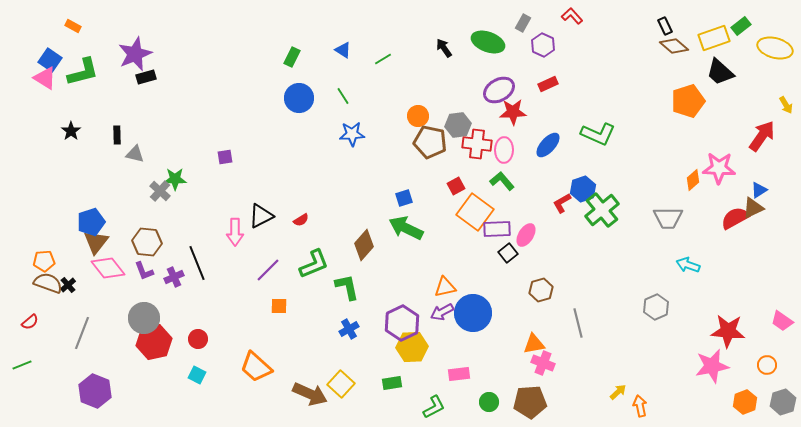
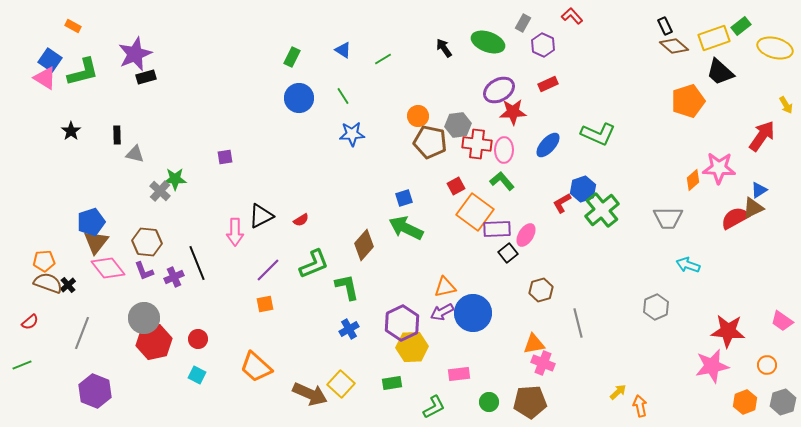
orange square at (279, 306): moved 14 px left, 2 px up; rotated 12 degrees counterclockwise
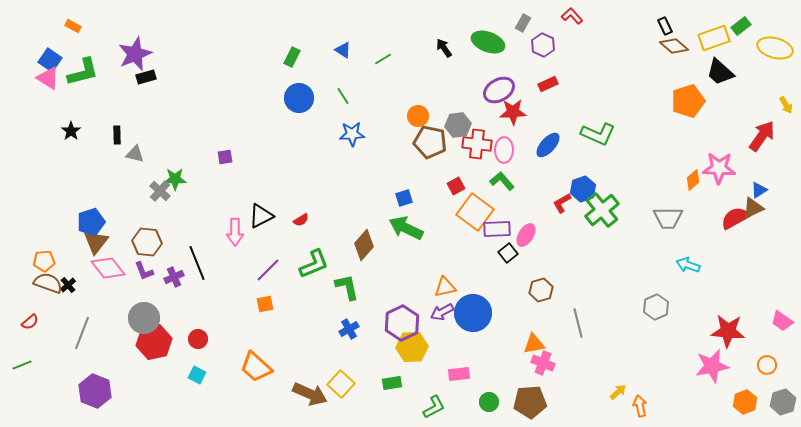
pink triangle at (45, 78): moved 3 px right
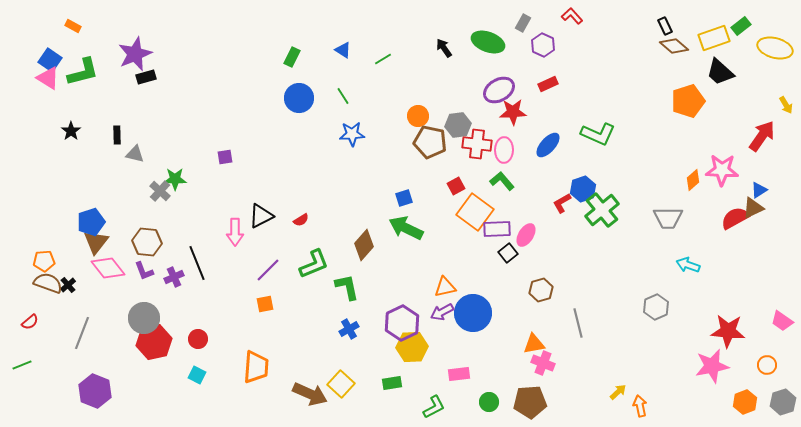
pink star at (719, 168): moved 3 px right, 2 px down
orange trapezoid at (256, 367): rotated 128 degrees counterclockwise
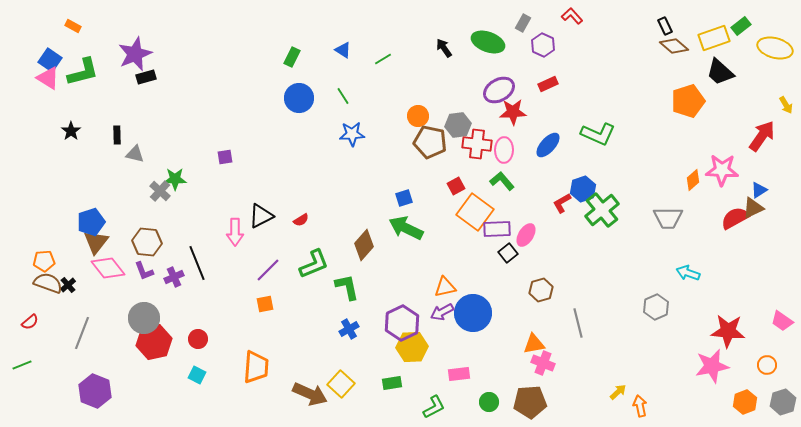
cyan arrow at (688, 265): moved 8 px down
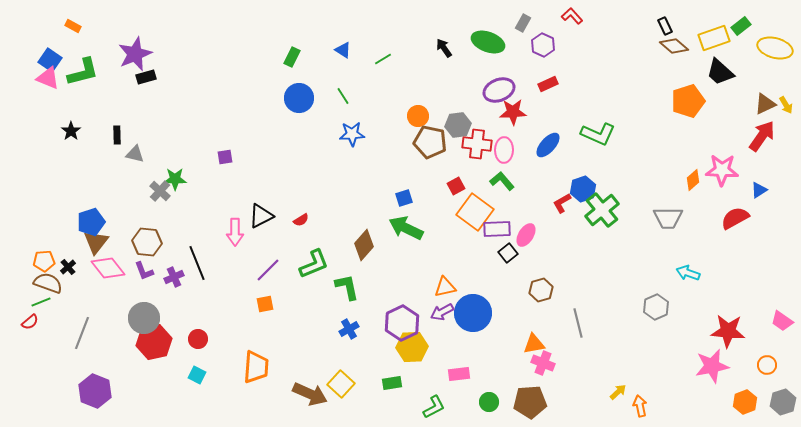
pink triangle at (48, 78): rotated 10 degrees counterclockwise
purple ellipse at (499, 90): rotated 8 degrees clockwise
brown triangle at (753, 208): moved 12 px right, 104 px up
black cross at (68, 285): moved 18 px up
green line at (22, 365): moved 19 px right, 63 px up
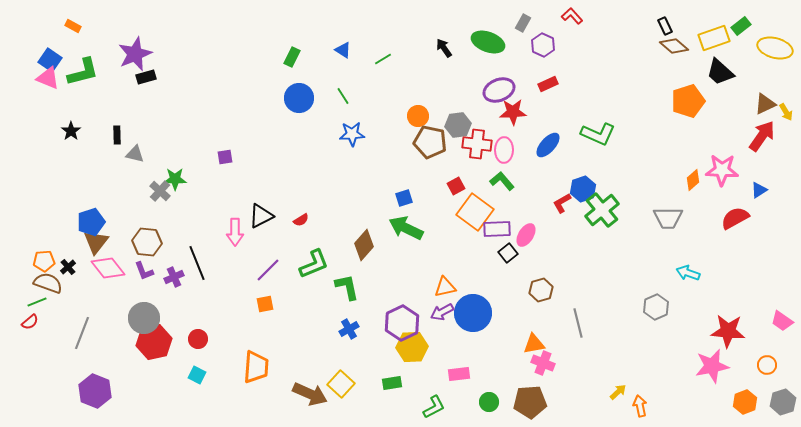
yellow arrow at (786, 105): moved 7 px down
green line at (41, 302): moved 4 px left
